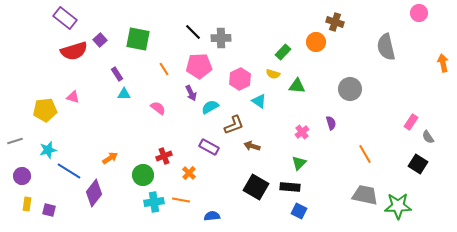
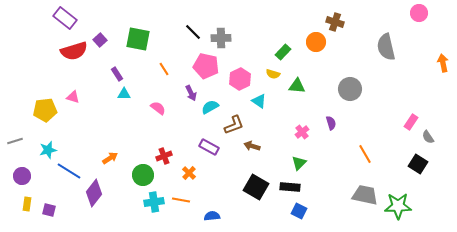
pink pentagon at (199, 66): moved 7 px right; rotated 15 degrees clockwise
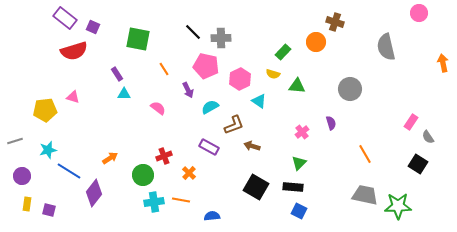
purple square at (100, 40): moved 7 px left, 13 px up; rotated 24 degrees counterclockwise
purple arrow at (191, 93): moved 3 px left, 3 px up
black rectangle at (290, 187): moved 3 px right
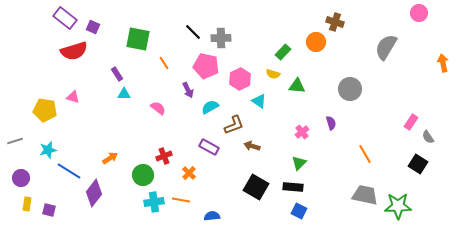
gray semicircle at (386, 47): rotated 44 degrees clockwise
orange line at (164, 69): moved 6 px up
yellow pentagon at (45, 110): rotated 15 degrees clockwise
purple circle at (22, 176): moved 1 px left, 2 px down
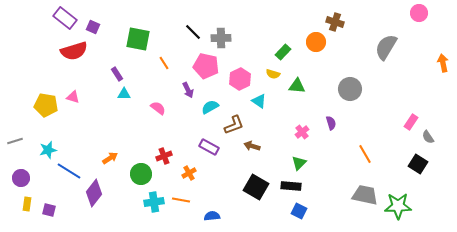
yellow pentagon at (45, 110): moved 1 px right, 5 px up
orange cross at (189, 173): rotated 16 degrees clockwise
green circle at (143, 175): moved 2 px left, 1 px up
black rectangle at (293, 187): moved 2 px left, 1 px up
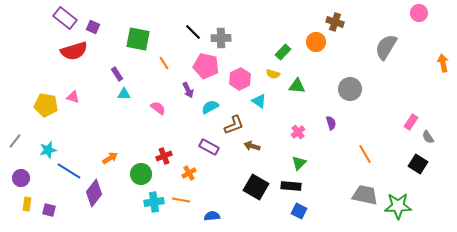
pink cross at (302, 132): moved 4 px left
gray line at (15, 141): rotated 35 degrees counterclockwise
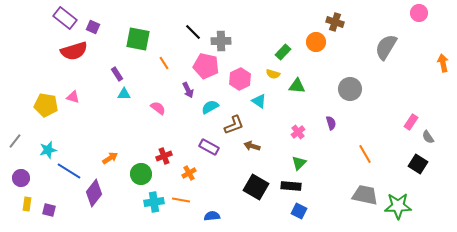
gray cross at (221, 38): moved 3 px down
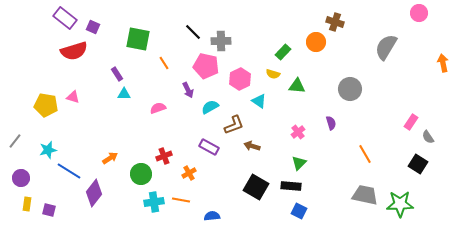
pink semicircle at (158, 108): rotated 56 degrees counterclockwise
green star at (398, 206): moved 2 px right, 2 px up
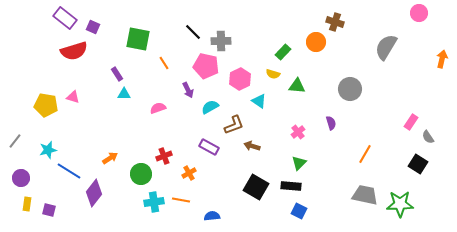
orange arrow at (443, 63): moved 1 px left, 4 px up; rotated 24 degrees clockwise
orange line at (365, 154): rotated 60 degrees clockwise
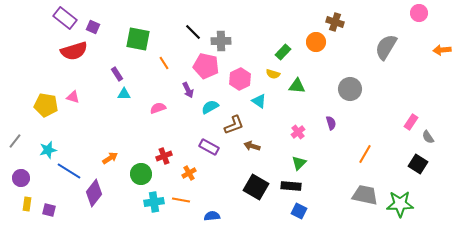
orange arrow at (442, 59): moved 9 px up; rotated 108 degrees counterclockwise
